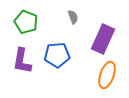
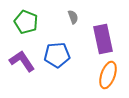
purple rectangle: rotated 36 degrees counterclockwise
purple L-shape: rotated 136 degrees clockwise
orange ellipse: moved 1 px right
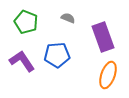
gray semicircle: moved 5 px left, 1 px down; rotated 48 degrees counterclockwise
purple rectangle: moved 2 px up; rotated 8 degrees counterclockwise
